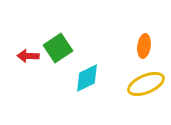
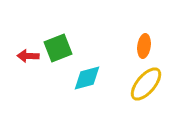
green square: rotated 12 degrees clockwise
cyan diamond: rotated 12 degrees clockwise
yellow ellipse: rotated 27 degrees counterclockwise
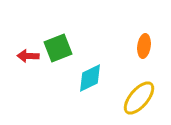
cyan diamond: moved 3 px right; rotated 12 degrees counterclockwise
yellow ellipse: moved 7 px left, 14 px down
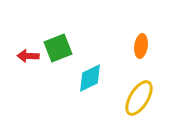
orange ellipse: moved 3 px left
yellow ellipse: rotated 9 degrees counterclockwise
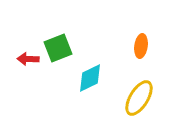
red arrow: moved 3 px down
